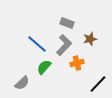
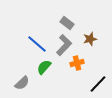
gray rectangle: rotated 16 degrees clockwise
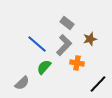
orange cross: rotated 24 degrees clockwise
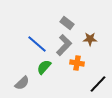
brown star: rotated 16 degrees clockwise
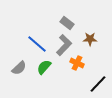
orange cross: rotated 16 degrees clockwise
gray semicircle: moved 3 px left, 15 px up
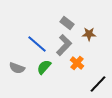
brown star: moved 1 px left, 5 px up
orange cross: rotated 16 degrees clockwise
gray semicircle: moved 2 px left; rotated 63 degrees clockwise
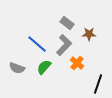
black line: rotated 24 degrees counterclockwise
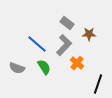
green semicircle: rotated 105 degrees clockwise
